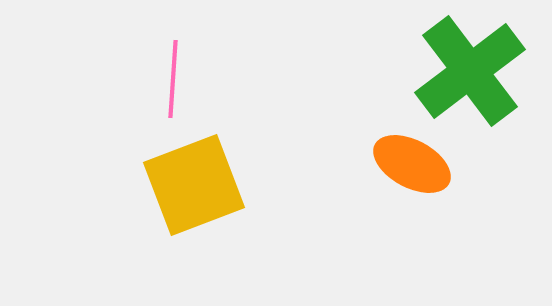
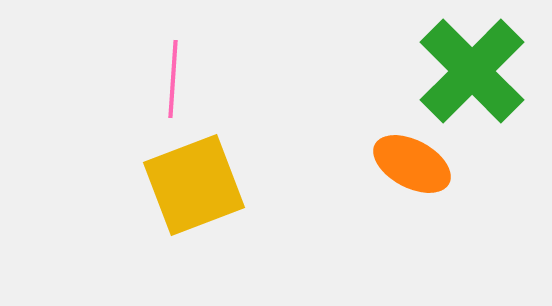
green cross: moved 2 px right; rotated 8 degrees counterclockwise
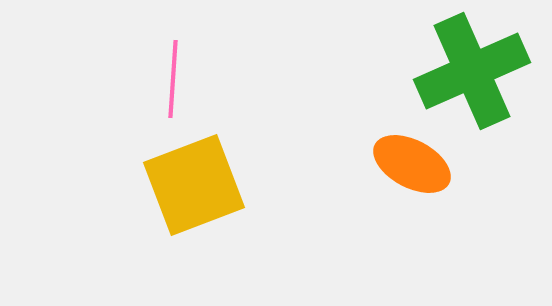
green cross: rotated 21 degrees clockwise
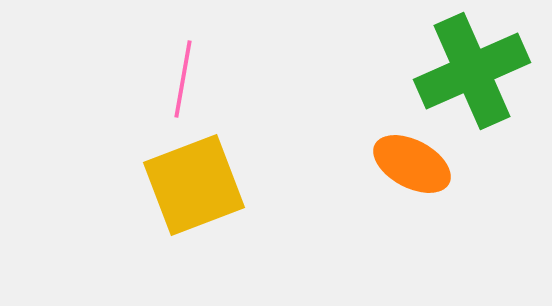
pink line: moved 10 px right; rotated 6 degrees clockwise
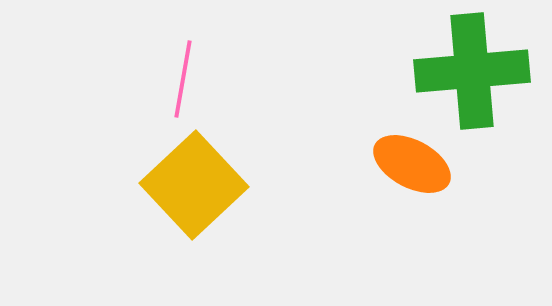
green cross: rotated 19 degrees clockwise
yellow square: rotated 22 degrees counterclockwise
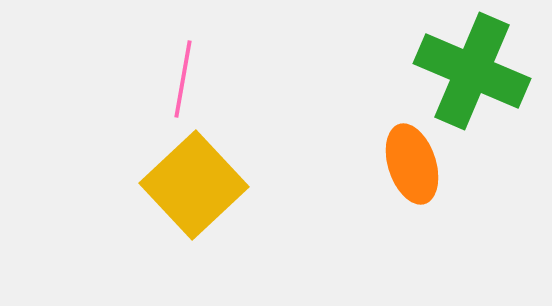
green cross: rotated 28 degrees clockwise
orange ellipse: rotated 44 degrees clockwise
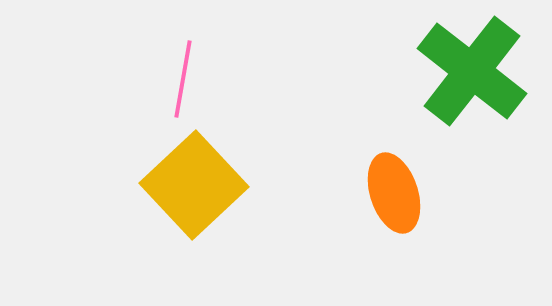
green cross: rotated 15 degrees clockwise
orange ellipse: moved 18 px left, 29 px down
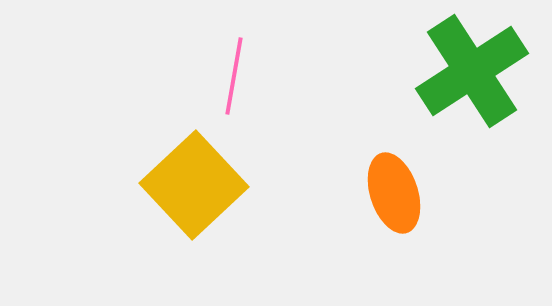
green cross: rotated 19 degrees clockwise
pink line: moved 51 px right, 3 px up
